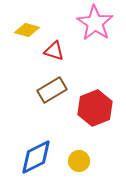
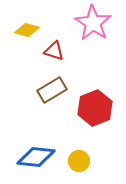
pink star: moved 2 px left
blue diamond: rotated 33 degrees clockwise
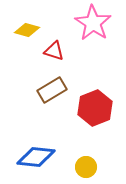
yellow circle: moved 7 px right, 6 px down
